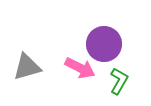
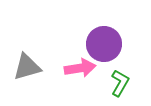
pink arrow: rotated 36 degrees counterclockwise
green L-shape: moved 1 px right, 2 px down
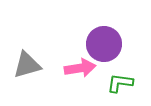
gray triangle: moved 2 px up
green L-shape: rotated 112 degrees counterclockwise
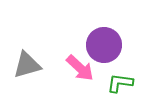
purple circle: moved 1 px down
pink arrow: rotated 52 degrees clockwise
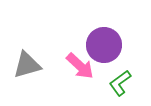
pink arrow: moved 2 px up
green L-shape: rotated 44 degrees counterclockwise
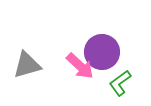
purple circle: moved 2 px left, 7 px down
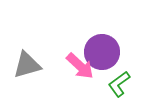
green L-shape: moved 1 px left, 1 px down
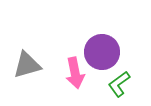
pink arrow: moved 5 px left, 7 px down; rotated 36 degrees clockwise
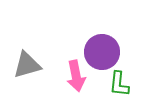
pink arrow: moved 1 px right, 3 px down
green L-shape: rotated 48 degrees counterclockwise
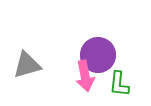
purple circle: moved 4 px left, 3 px down
pink arrow: moved 9 px right
